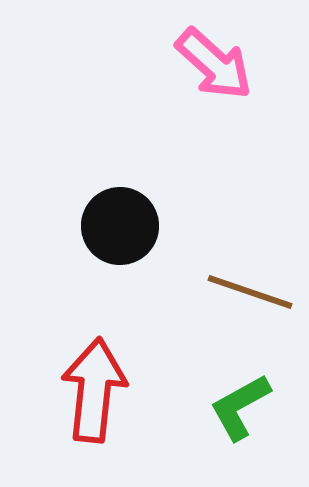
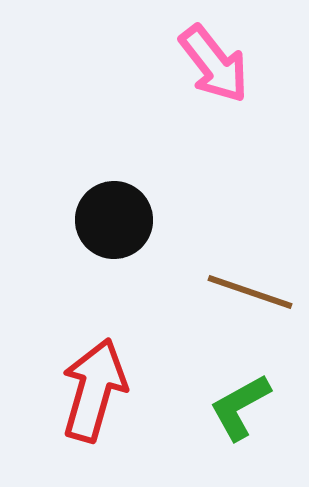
pink arrow: rotated 10 degrees clockwise
black circle: moved 6 px left, 6 px up
red arrow: rotated 10 degrees clockwise
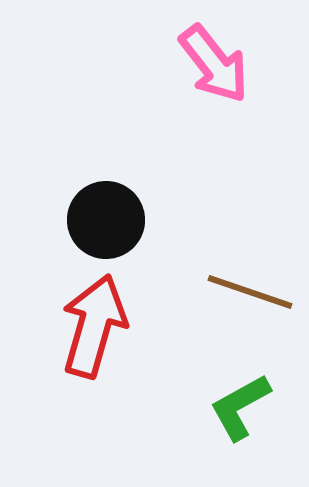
black circle: moved 8 px left
red arrow: moved 64 px up
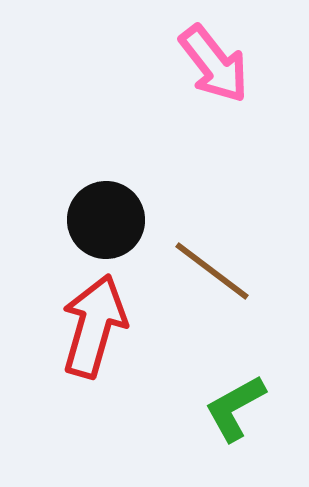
brown line: moved 38 px left, 21 px up; rotated 18 degrees clockwise
green L-shape: moved 5 px left, 1 px down
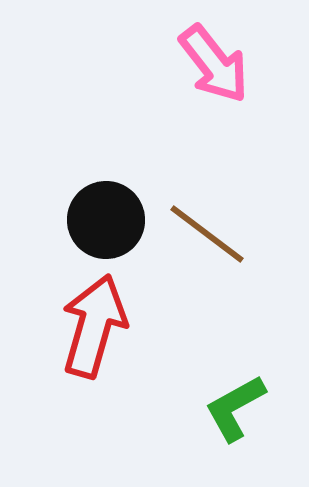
brown line: moved 5 px left, 37 px up
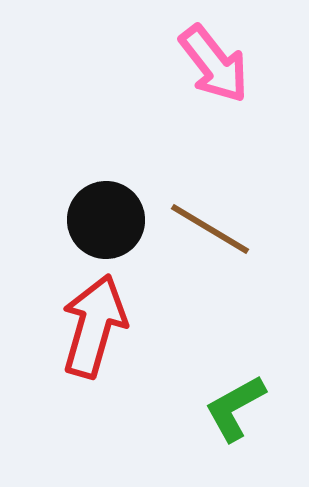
brown line: moved 3 px right, 5 px up; rotated 6 degrees counterclockwise
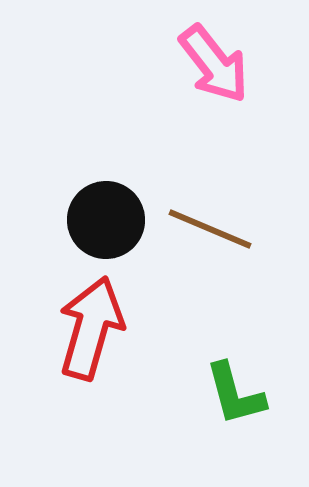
brown line: rotated 8 degrees counterclockwise
red arrow: moved 3 px left, 2 px down
green L-shape: moved 14 px up; rotated 76 degrees counterclockwise
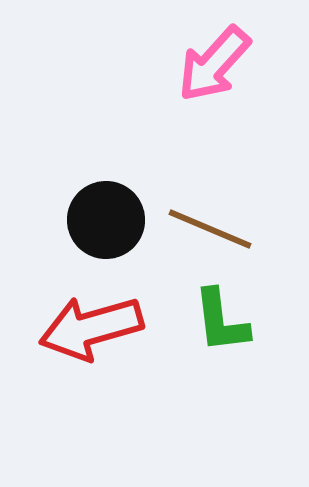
pink arrow: rotated 80 degrees clockwise
red arrow: rotated 122 degrees counterclockwise
green L-shape: moved 14 px left, 73 px up; rotated 8 degrees clockwise
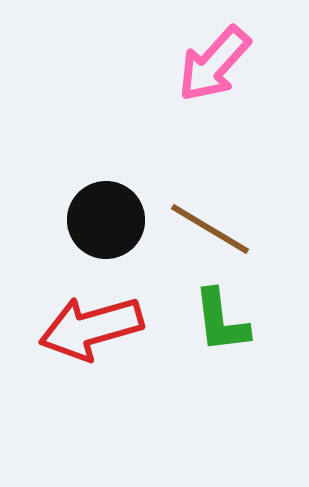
brown line: rotated 8 degrees clockwise
